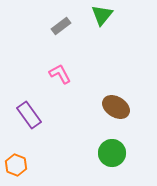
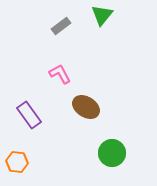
brown ellipse: moved 30 px left
orange hexagon: moved 1 px right, 3 px up; rotated 15 degrees counterclockwise
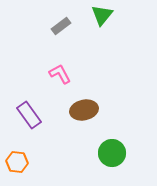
brown ellipse: moved 2 px left, 3 px down; rotated 44 degrees counterclockwise
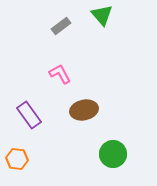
green triangle: rotated 20 degrees counterclockwise
green circle: moved 1 px right, 1 px down
orange hexagon: moved 3 px up
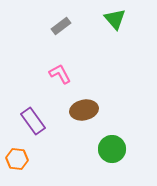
green triangle: moved 13 px right, 4 px down
purple rectangle: moved 4 px right, 6 px down
green circle: moved 1 px left, 5 px up
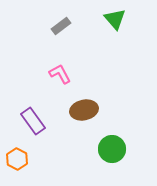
orange hexagon: rotated 20 degrees clockwise
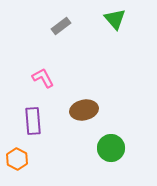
pink L-shape: moved 17 px left, 4 px down
purple rectangle: rotated 32 degrees clockwise
green circle: moved 1 px left, 1 px up
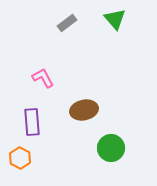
gray rectangle: moved 6 px right, 3 px up
purple rectangle: moved 1 px left, 1 px down
orange hexagon: moved 3 px right, 1 px up
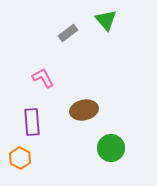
green triangle: moved 9 px left, 1 px down
gray rectangle: moved 1 px right, 10 px down
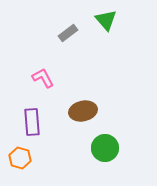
brown ellipse: moved 1 px left, 1 px down
green circle: moved 6 px left
orange hexagon: rotated 10 degrees counterclockwise
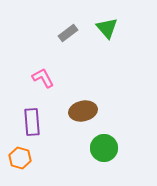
green triangle: moved 1 px right, 8 px down
green circle: moved 1 px left
